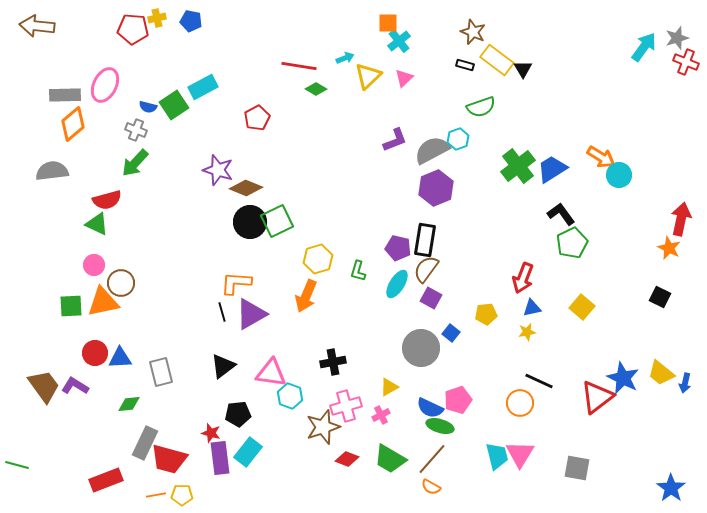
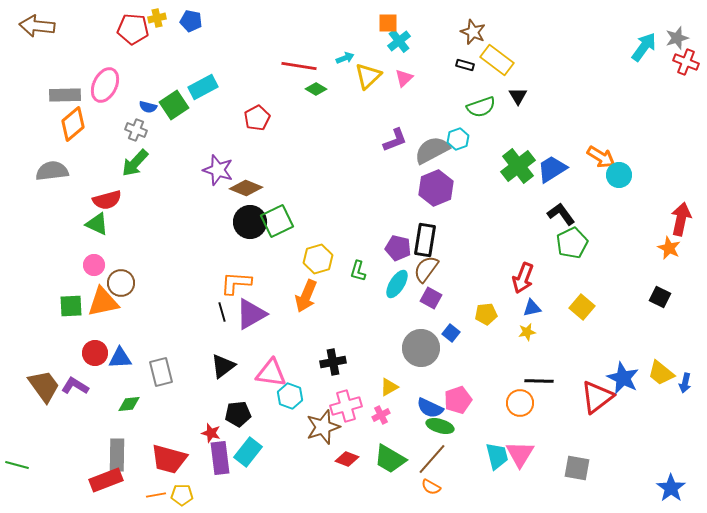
black triangle at (523, 69): moved 5 px left, 27 px down
black line at (539, 381): rotated 24 degrees counterclockwise
gray rectangle at (145, 443): moved 28 px left, 12 px down; rotated 24 degrees counterclockwise
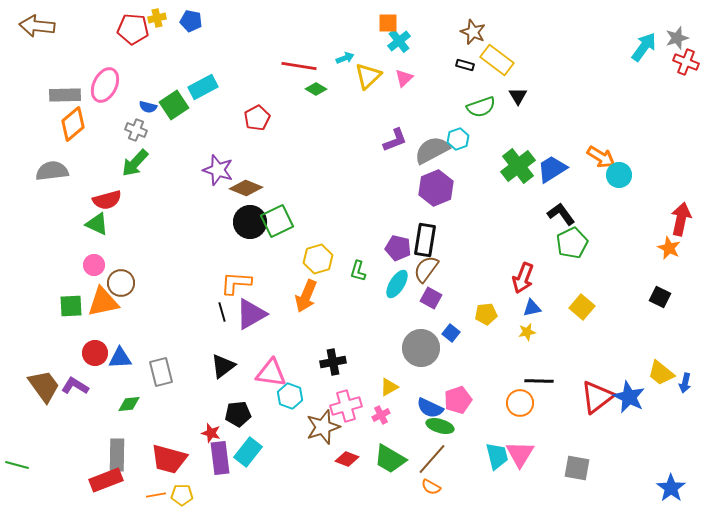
blue star at (623, 378): moved 6 px right, 19 px down
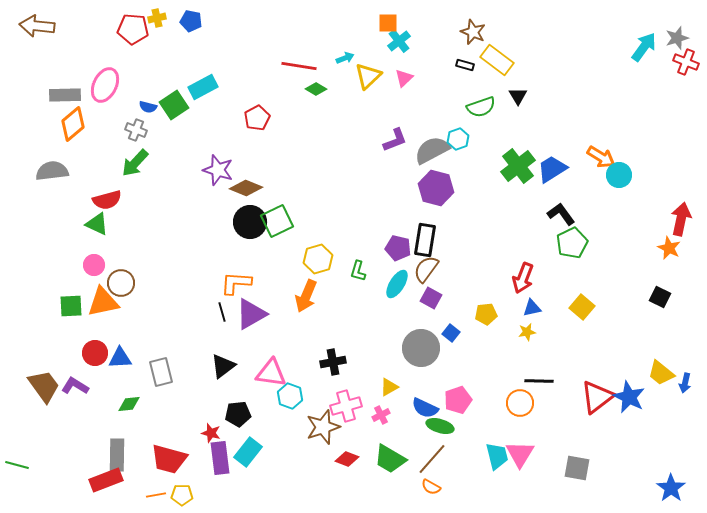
purple hexagon at (436, 188): rotated 24 degrees counterclockwise
blue semicircle at (430, 408): moved 5 px left
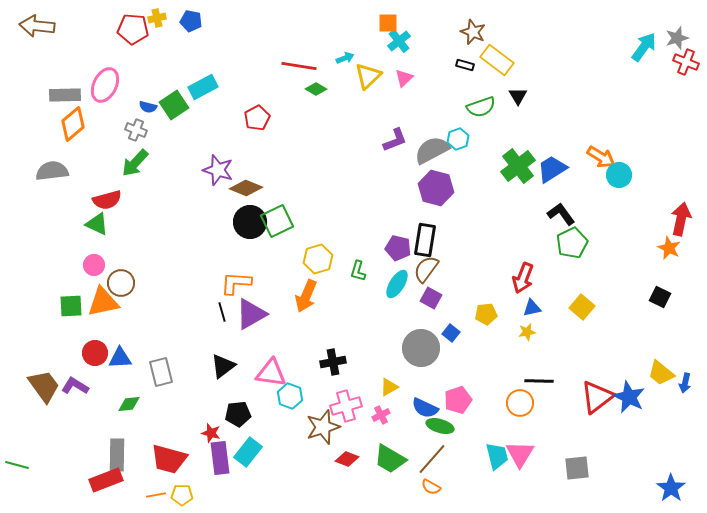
gray square at (577, 468): rotated 16 degrees counterclockwise
